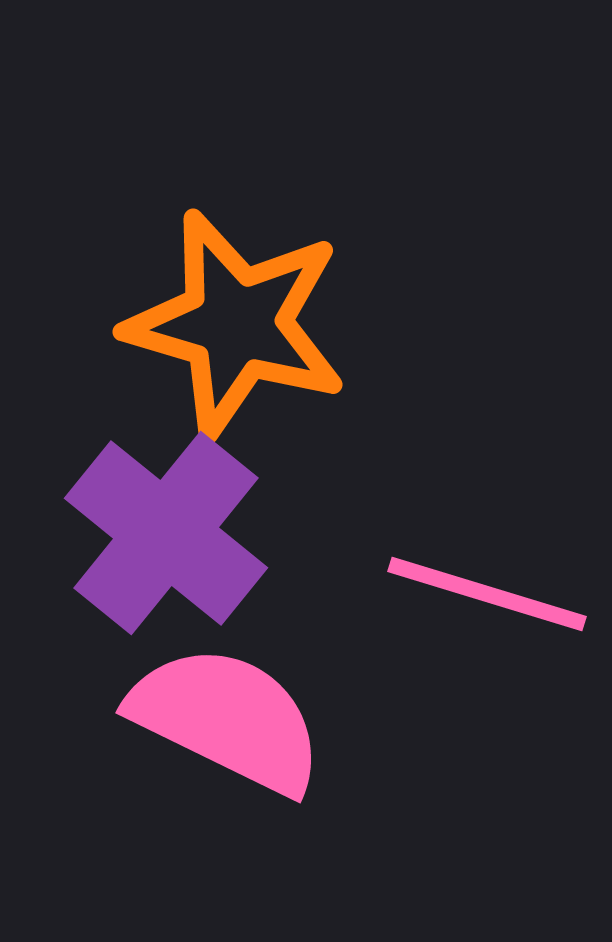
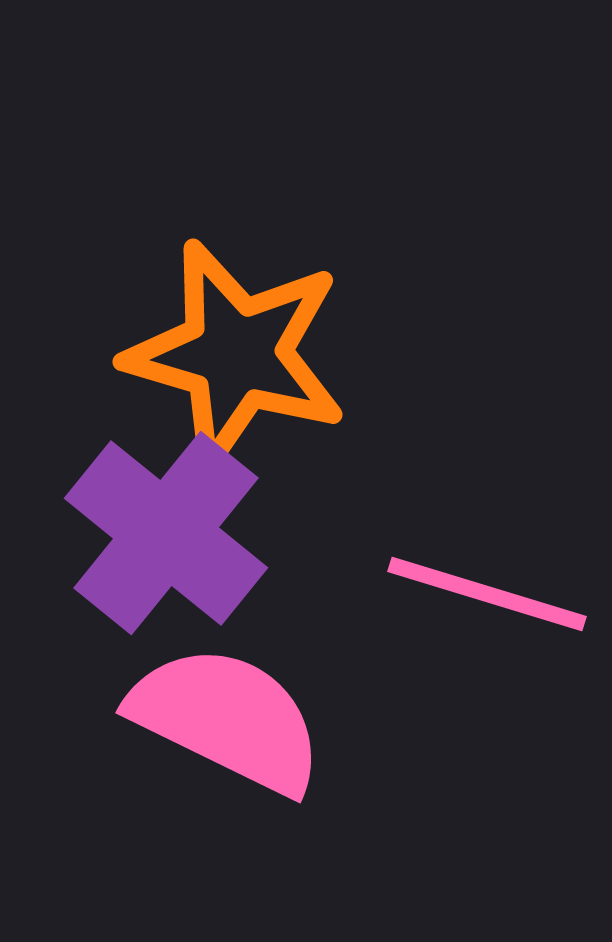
orange star: moved 30 px down
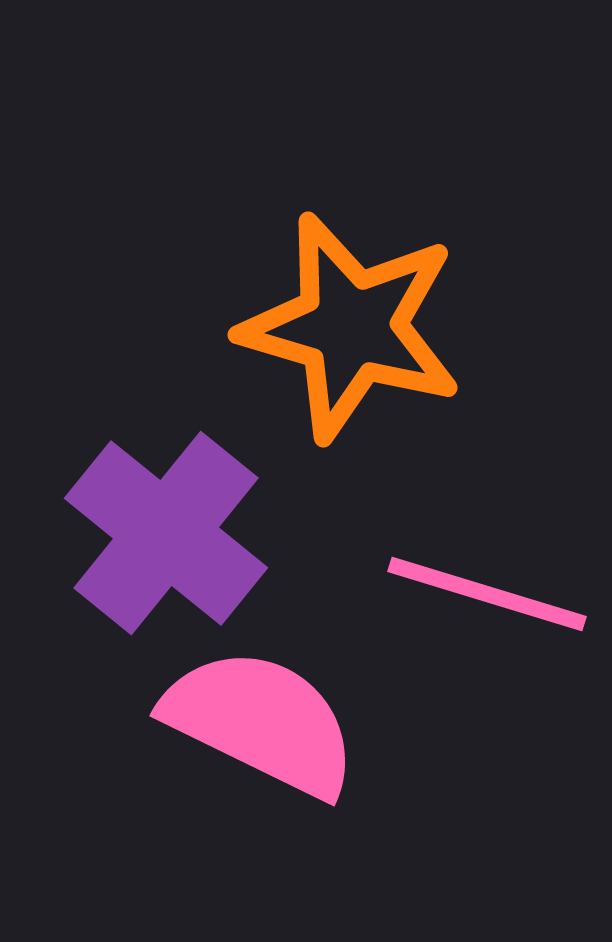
orange star: moved 115 px right, 27 px up
pink semicircle: moved 34 px right, 3 px down
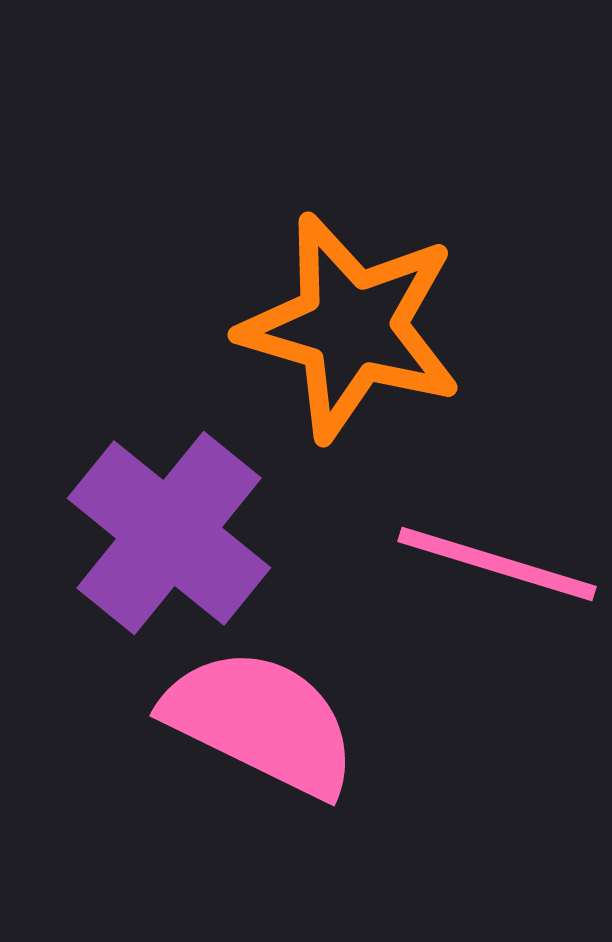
purple cross: moved 3 px right
pink line: moved 10 px right, 30 px up
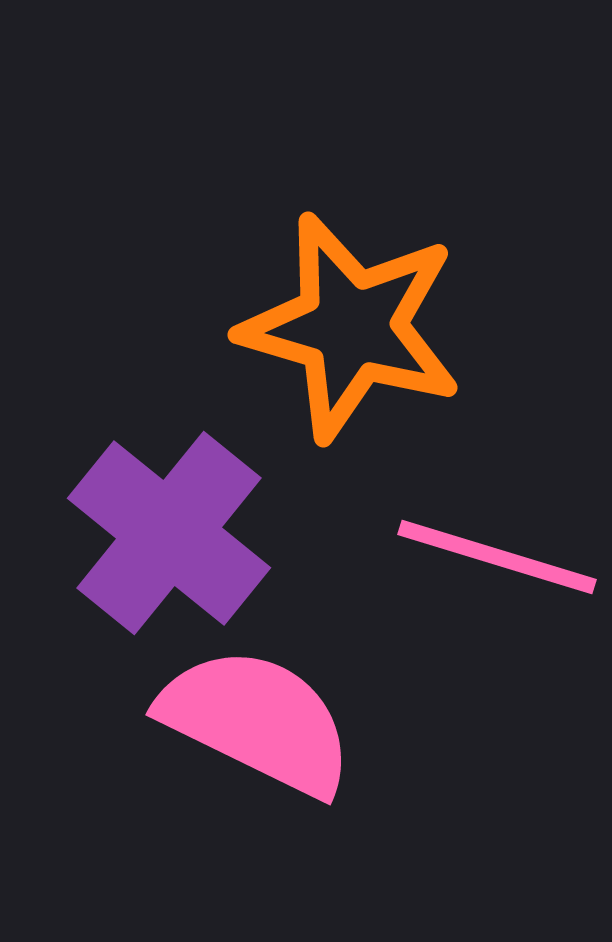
pink line: moved 7 px up
pink semicircle: moved 4 px left, 1 px up
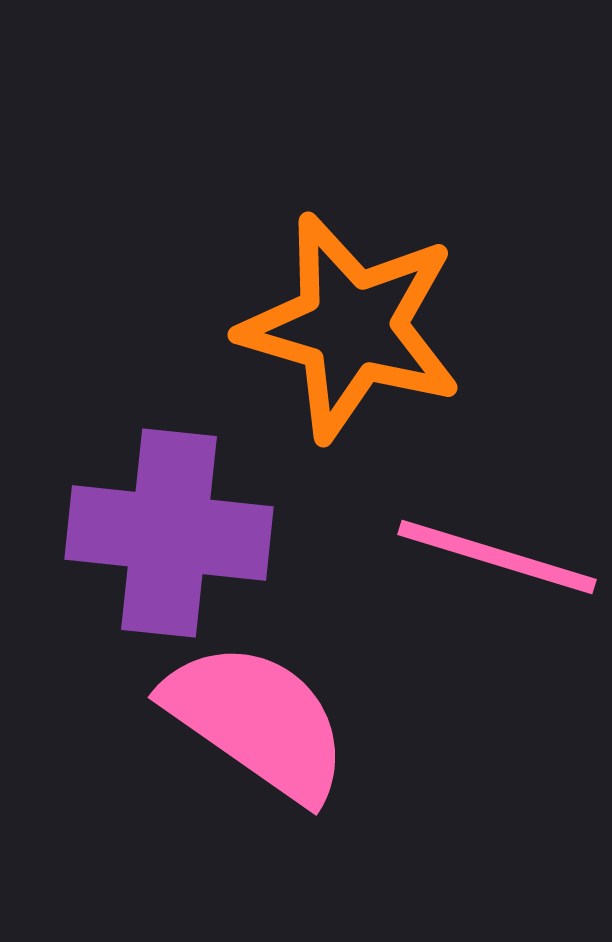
purple cross: rotated 33 degrees counterclockwise
pink semicircle: rotated 9 degrees clockwise
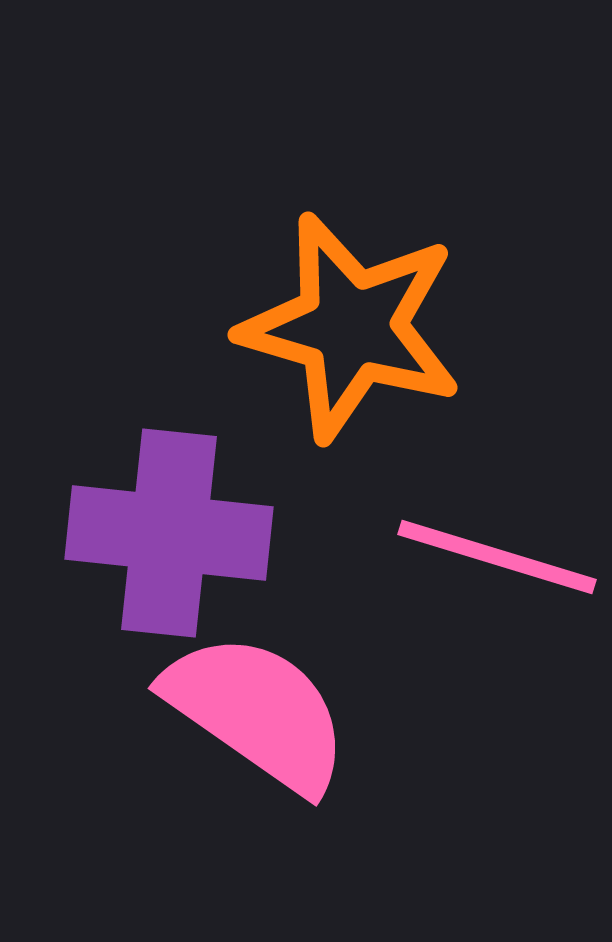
pink semicircle: moved 9 px up
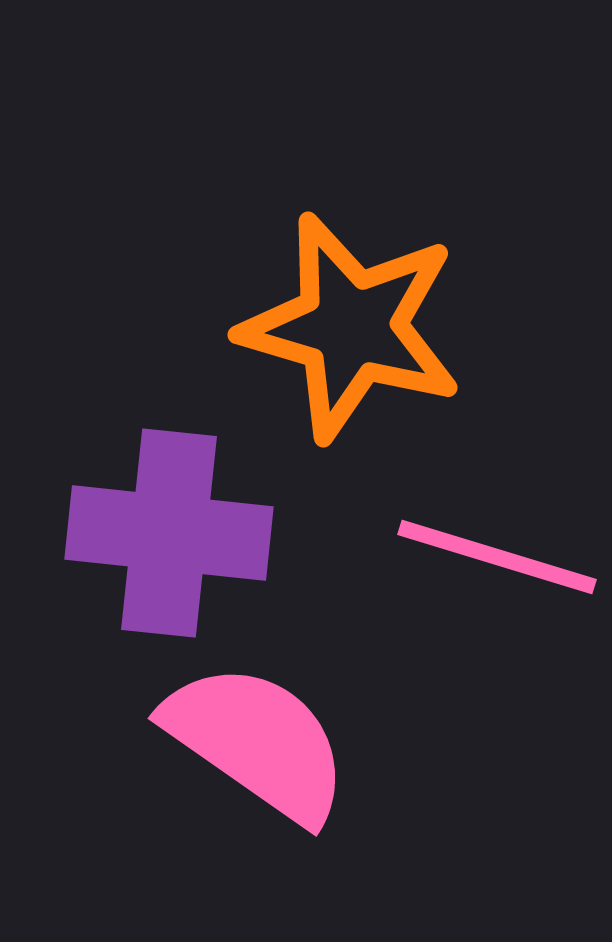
pink semicircle: moved 30 px down
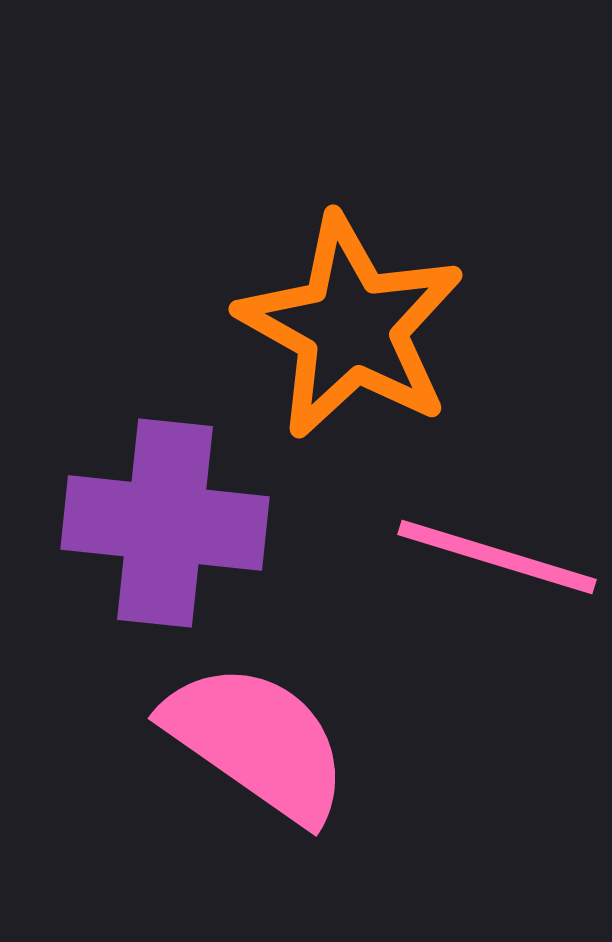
orange star: rotated 13 degrees clockwise
purple cross: moved 4 px left, 10 px up
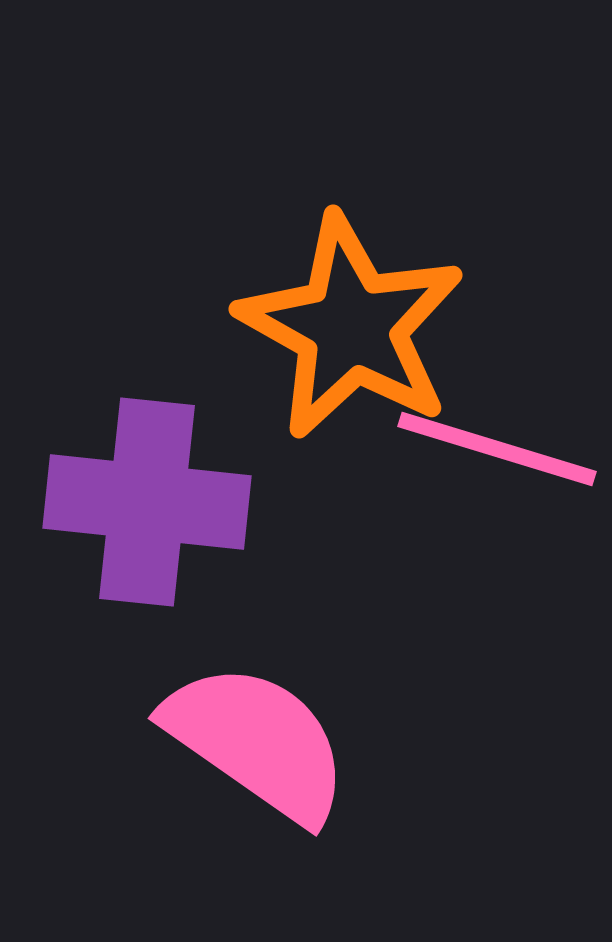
purple cross: moved 18 px left, 21 px up
pink line: moved 108 px up
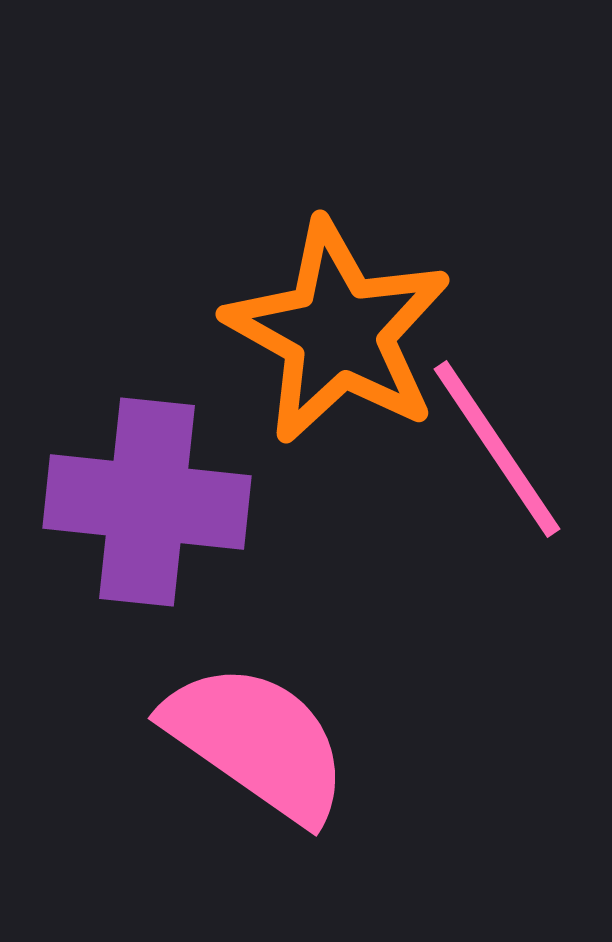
orange star: moved 13 px left, 5 px down
pink line: rotated 39 degrees clockwise
